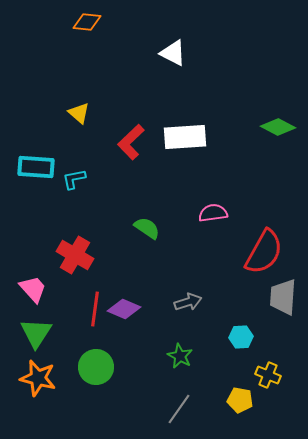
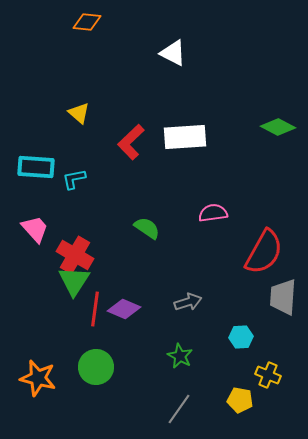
pink trapezoid: moved 2 px right, 60 px up
green triangle: moved 38 px right, 52 px up
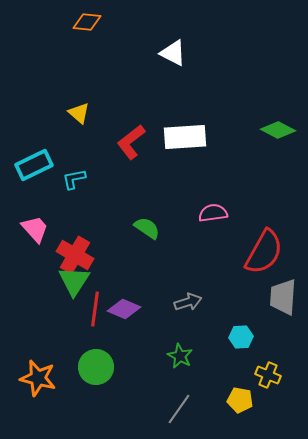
green diamond: moved 3 px down
red L-shape: rotated 6 degrees clockwise
cyan rectangle: moved 2 px left, 2 px up; rotated 30 degrees counterclockwise
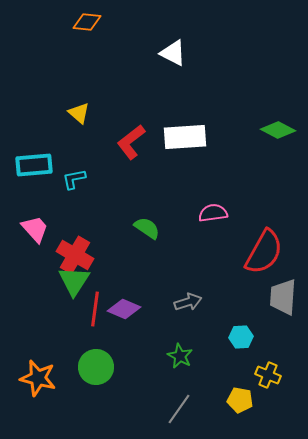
cyan rectangle: rotated 21 degrees clockwise
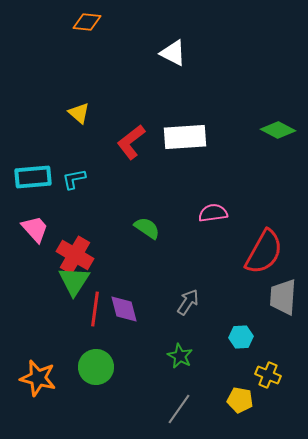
cyan rectangle: moved 1 px left, 12 px down
gray arrow: rotated 40 degrees counterclockwise
purple diamond: rotated 52 degrees clockwise
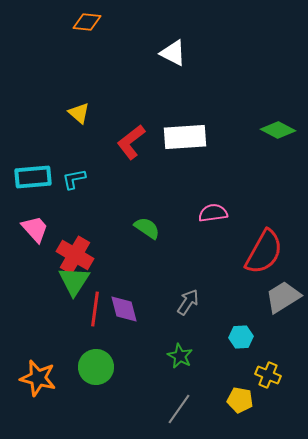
gray trapezoid: rotated 54 degrees clockwise
